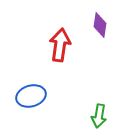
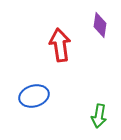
red arrow: rotated 16 degrees counterclockwise
blue ellipse: moved 3 px right
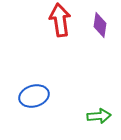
red arrow: moved 25 px up
green arrow: rotated 105 degrees counterclockwise
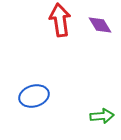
purple diamond: rotated 40 degrees counterclockwise
green arrow: moved 3 px right
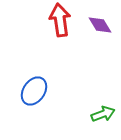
blue ellipse: moved 5 px up; rotated 40 degrees counterclockwise
green arrow: moved 1 px right, 2 px up; rotated 15 degrees counterclockwise
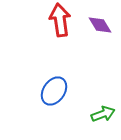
blue ellipse: moved 20 px right
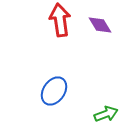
green arrow: moved 3 px right
